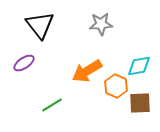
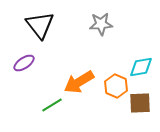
cyan diamond: moved 2 px right, 1 px down
orange arrow: moved 8 px left, 11 px down
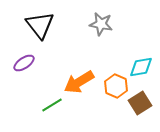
gray star: rotated 15 degrees clockwise
brown square: rotated 30 degrees counterclockwise
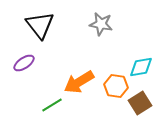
orange hexagon: rotated 15 degrees counterclockwise
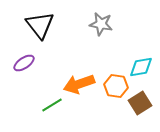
orange arrow: moved 2 px down; rotated 12 degrees clockwise
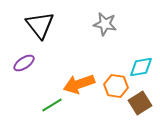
gray star: moved 4 px right
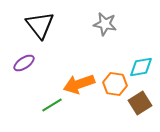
orange hexagon: moved 1 px left, 2 px up
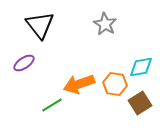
gray star: rotated 20 degrees clockwise
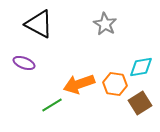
black triangle: moved 1 px left, 1 px up; rotated 24 degrees counterclockwise
purple ellipse: rotated 55 degrees clockwise
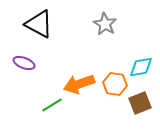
brown square: rotated 10 degrees clockwise
